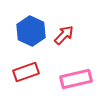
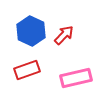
red rectangle: moved 1 px right, 2 px up
pink rectangle: moved 1 px up
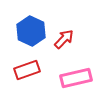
red arrow: moved 4 px down
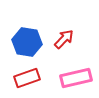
blue hexagon: moved 4 px left, 11 px down; rotated 16 degrees counterclockwise
red rectangle: moved 8 px down
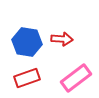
red arrow: moved 2 px left; rotated 50 degrees clockwise
pink rectangle: rotated 24 degrees counterclockwise
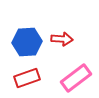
blue hexagon: rotated 12 degrees counterclockwise
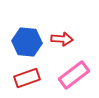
blue hexagon: rotated 8 degrees clockwise
pink rectangle: moved 2 px left, 3 px up
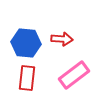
blue hexagon: moved 1 px left, 1 px down
red rectangle: rotated 65 degrees counterclockwise
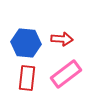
pink rectangle: moved 8 px left, 1 px up
